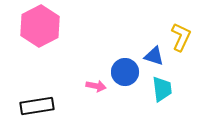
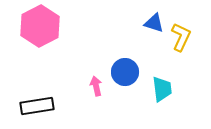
blue triangle: moved 33 px up
pink arrow: rotated 114 degrees counterclockwise
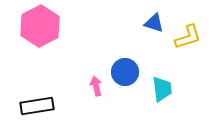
yellow L-shape: moved 7 px right; rotated 48 degrees clockwise
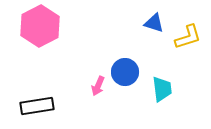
pink arrow: moved 2 px right; rotated 144 degrees counterclockwise
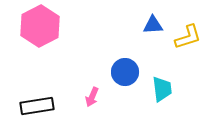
blue triangle: moved 1 px left, 2 px down; rotated 20 degrees counterclockwise
pink arrow: moved 6 px left, 11 px down
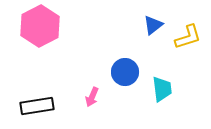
blue triangle: rotated 35 degrees counterclockwise
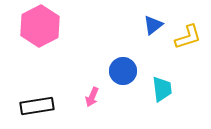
blue circle: moved 2 px left, 1 px up
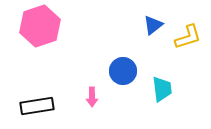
pink hexagon: rotated 9 degrees clockwise
pink arrow: rotated 24 degrees counterclockwise
